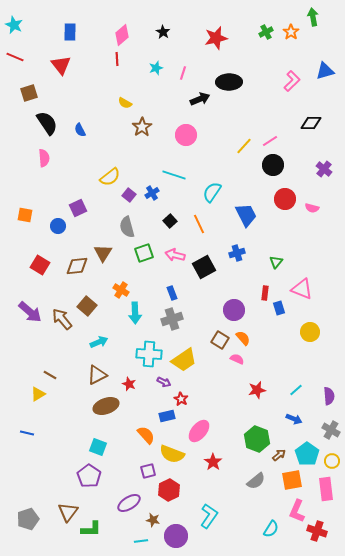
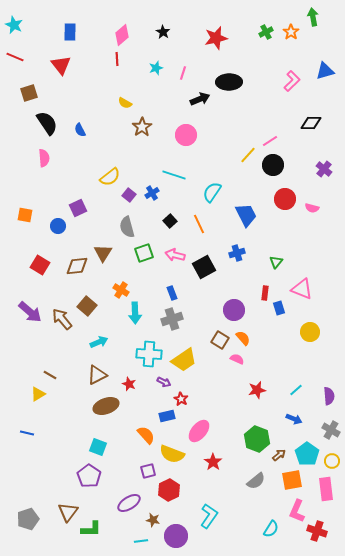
yellow line at (244, 146): moved 4 px right, 9 px down
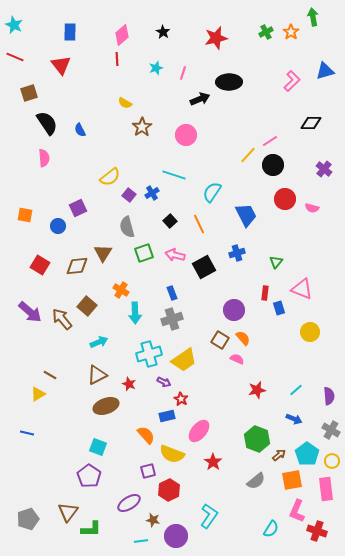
cyan cross at (149, 354): rotated 20 degrees counterclockwise
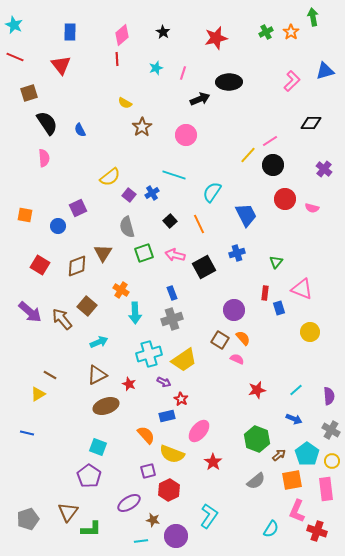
brown diamond at (77, 266): rotated 15 degrees counterclockwise
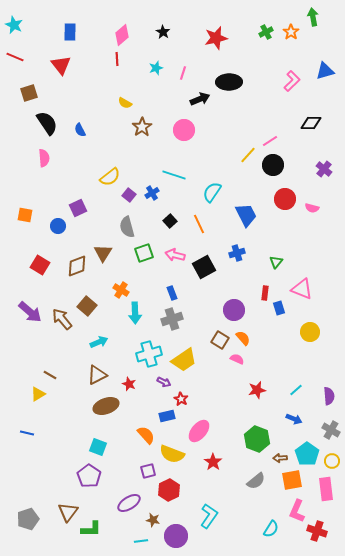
pink circle at (186, 135): moved 2 px left, 5 px up
brown arrow at (279, 455): moved 1 px right, 3 px down; rotated 144 degrees counterclockwise
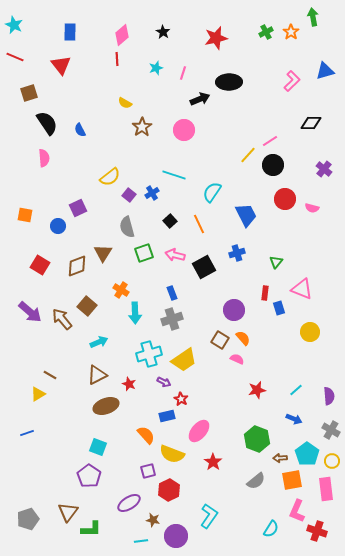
blue line at (27, 433): rotated 32 degrees counterclockwise
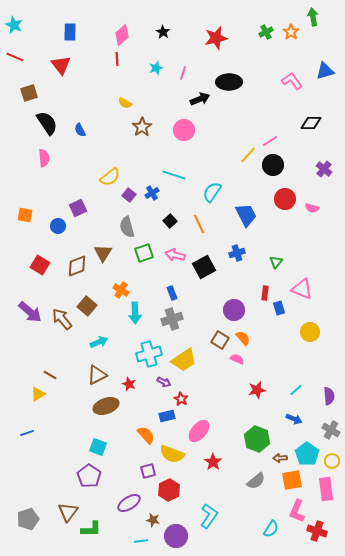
pink L-shape at (292, 81): rotated 80 degrees counterclockwise
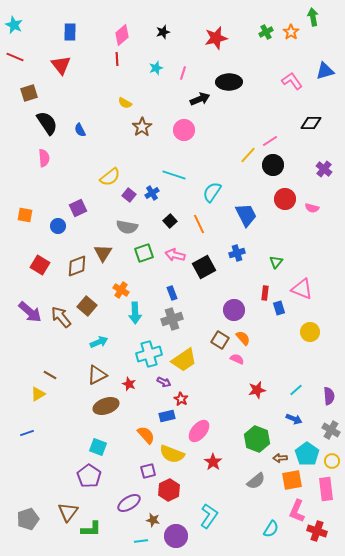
black star at (163, 32): rotated 24 degrees clockwise
gray semicircle at (127, 227): rotated 65 degrees counterclockwise
brown arrow at (62, 319): moved 1 px left, 2 px up
